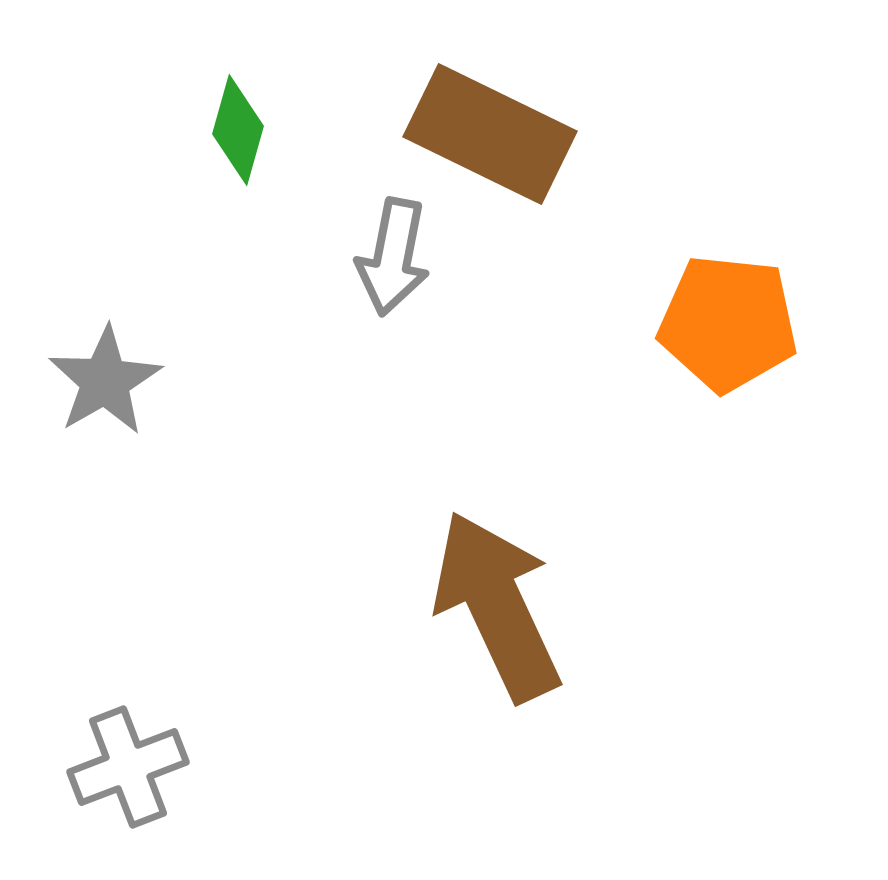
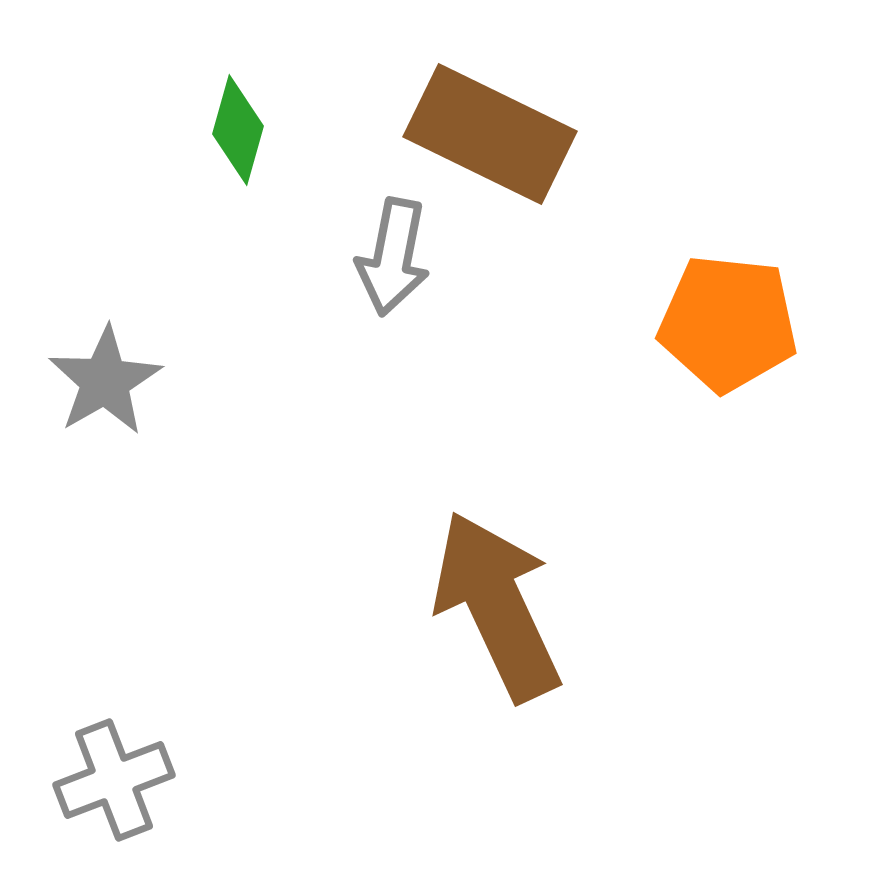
gray cross: moved 14 px left, 13 px down
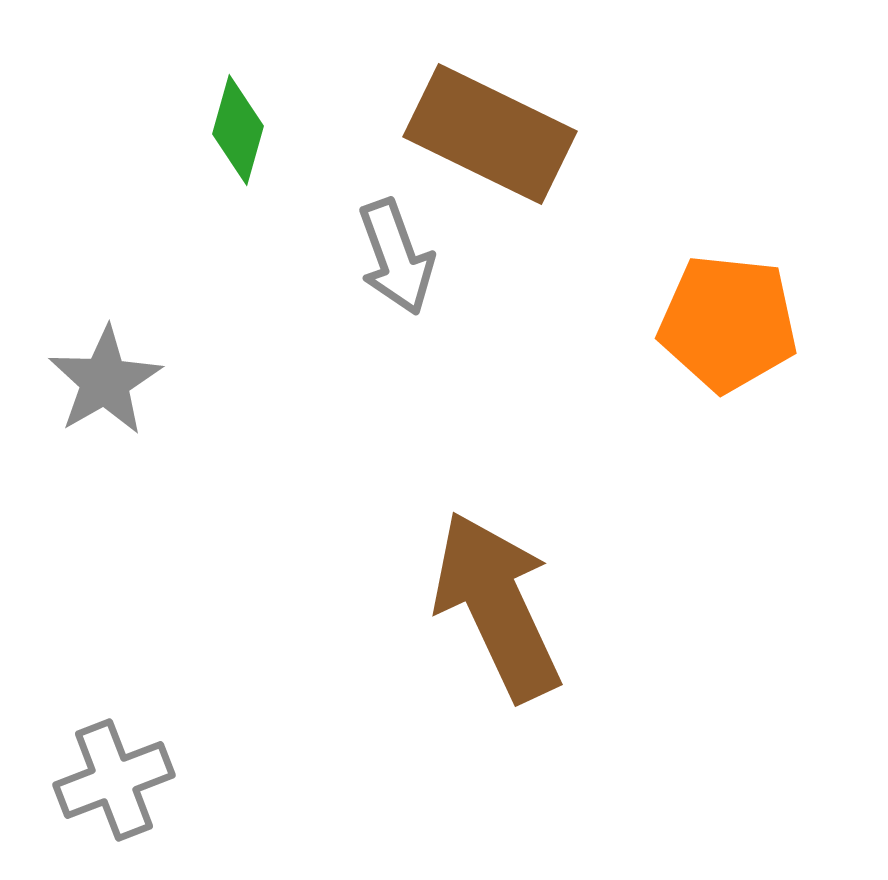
gray arrow: moved 3 px right; rotated 31 degrees counterclockwise
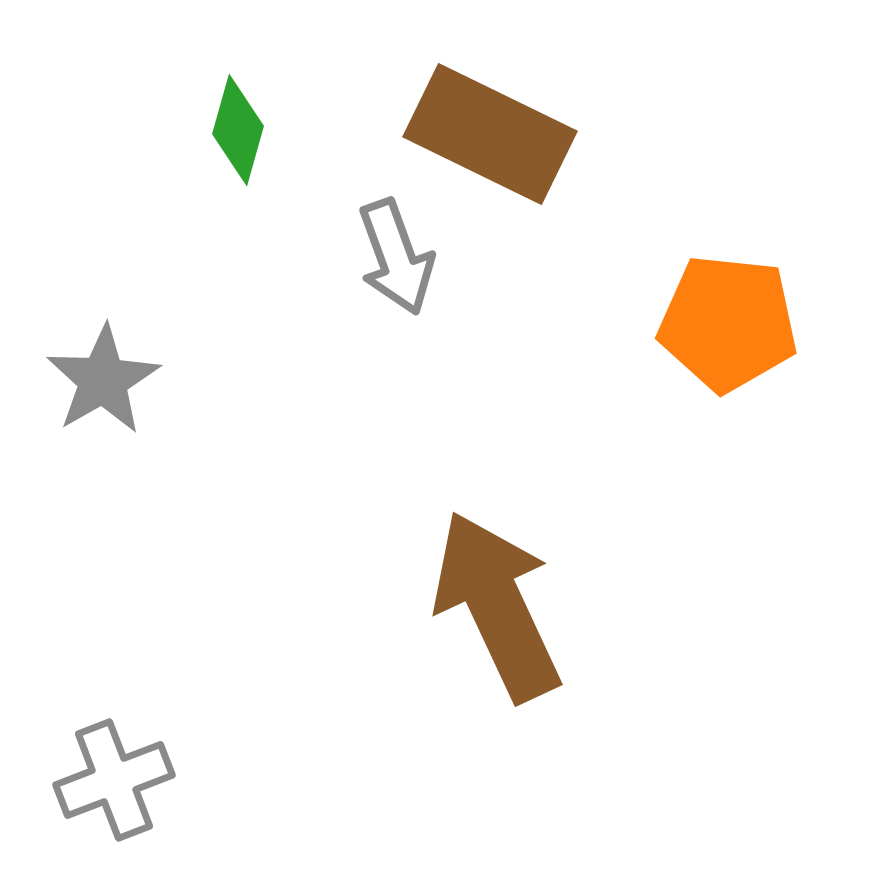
gray star: moved 2 px left, 1 px up
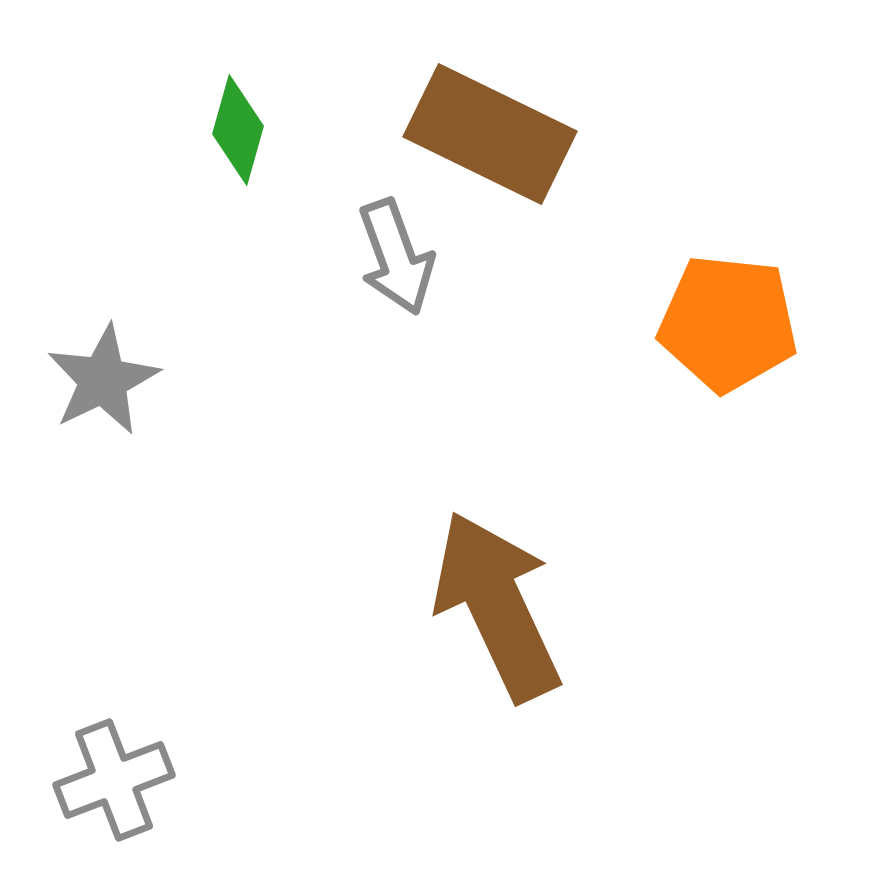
gray star: rotated 4 degrees clockwise
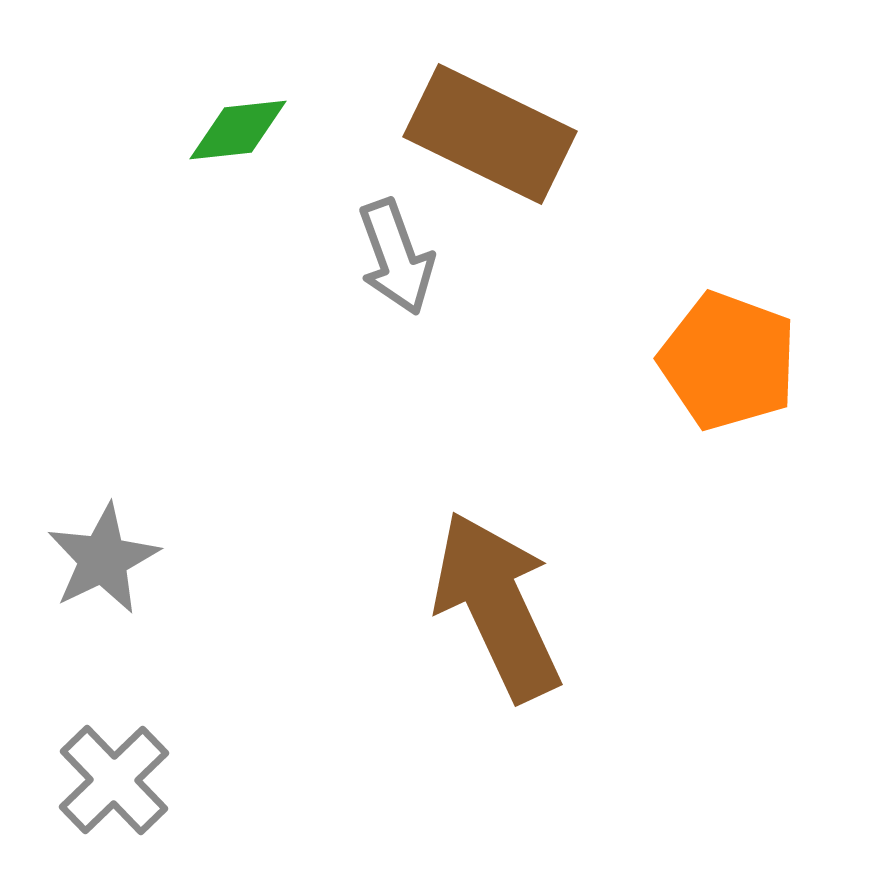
green diamond: rotated 68 degrees clockwise
orange pentagon: moved 38 px down; rotated 14 degrees clockwise
gray star: moved 179 px down
gray cross: rotated 23 degrees counterclockwise
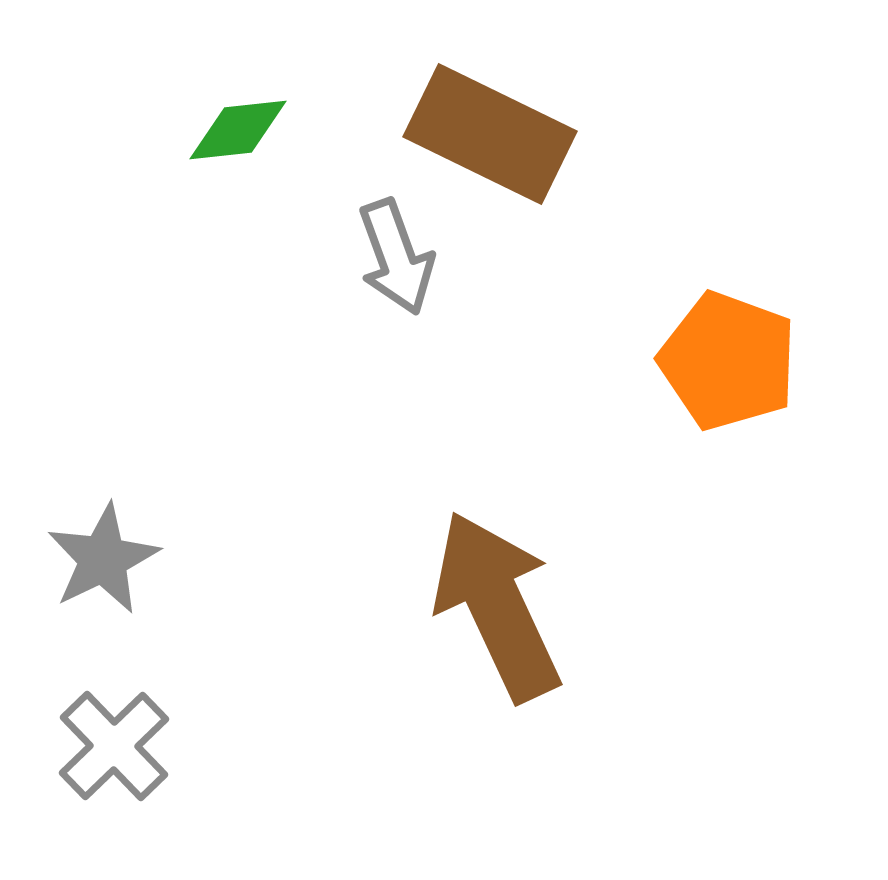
gray cross: moved 34 px up
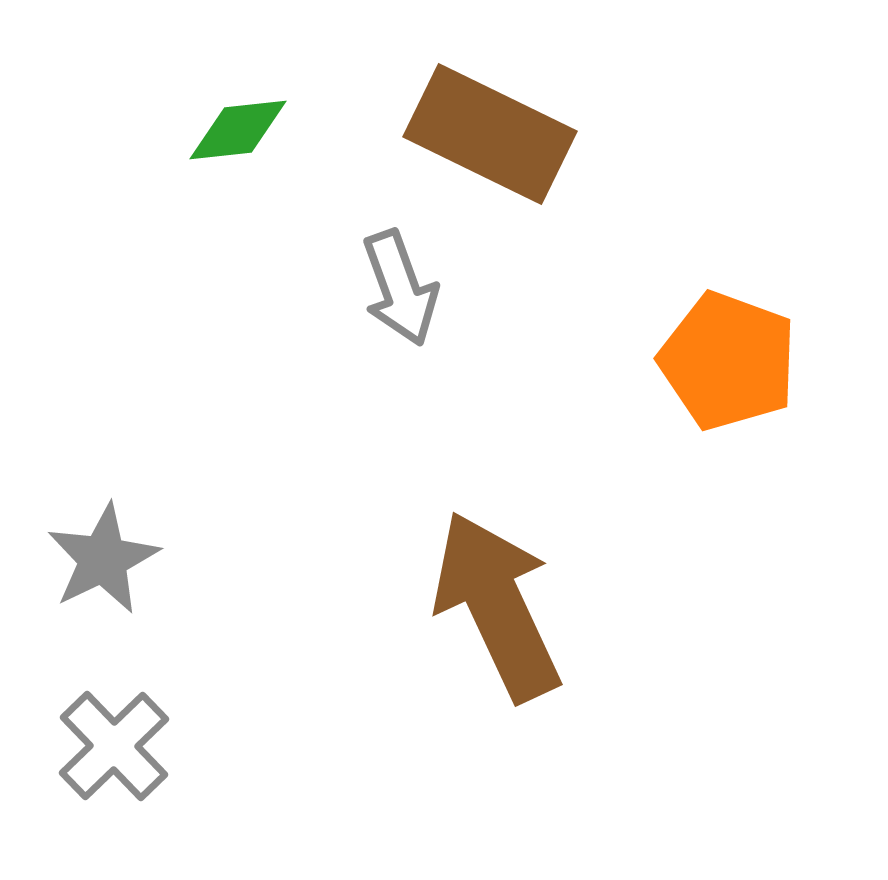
gray arrow: moved 4 px right, 31 px down
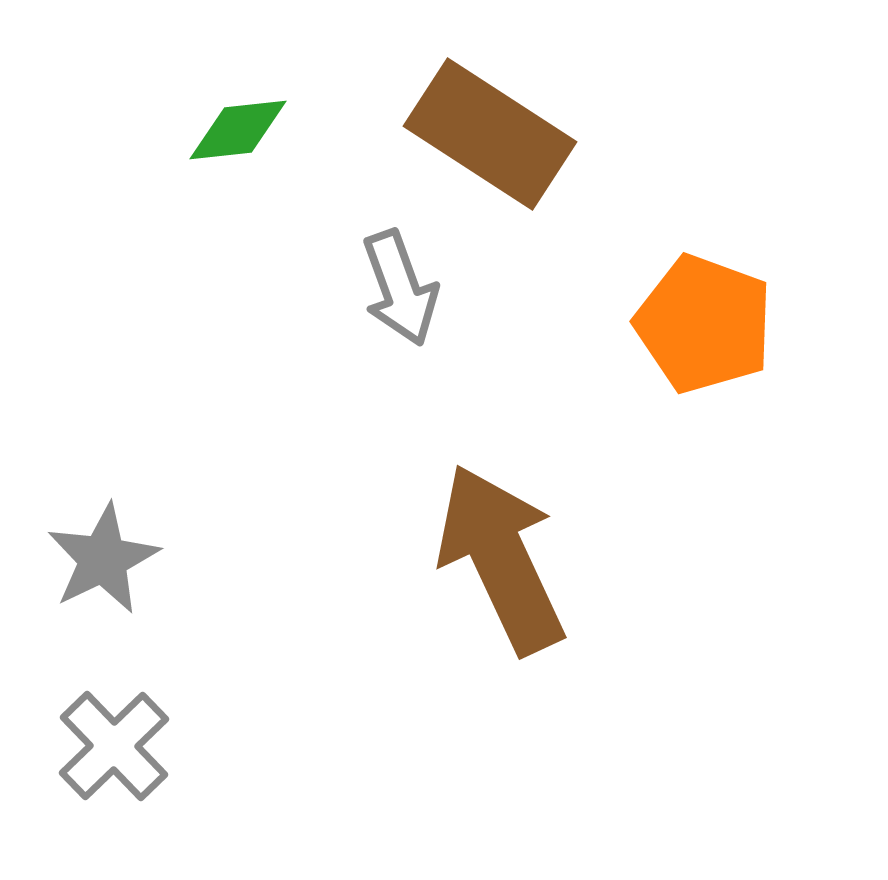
brown rectangle: rotated 7 degrees clockwise
orange pentagon: moved 24 px left, 37 px up
brown arrow: moved 4 px right, 47 px up
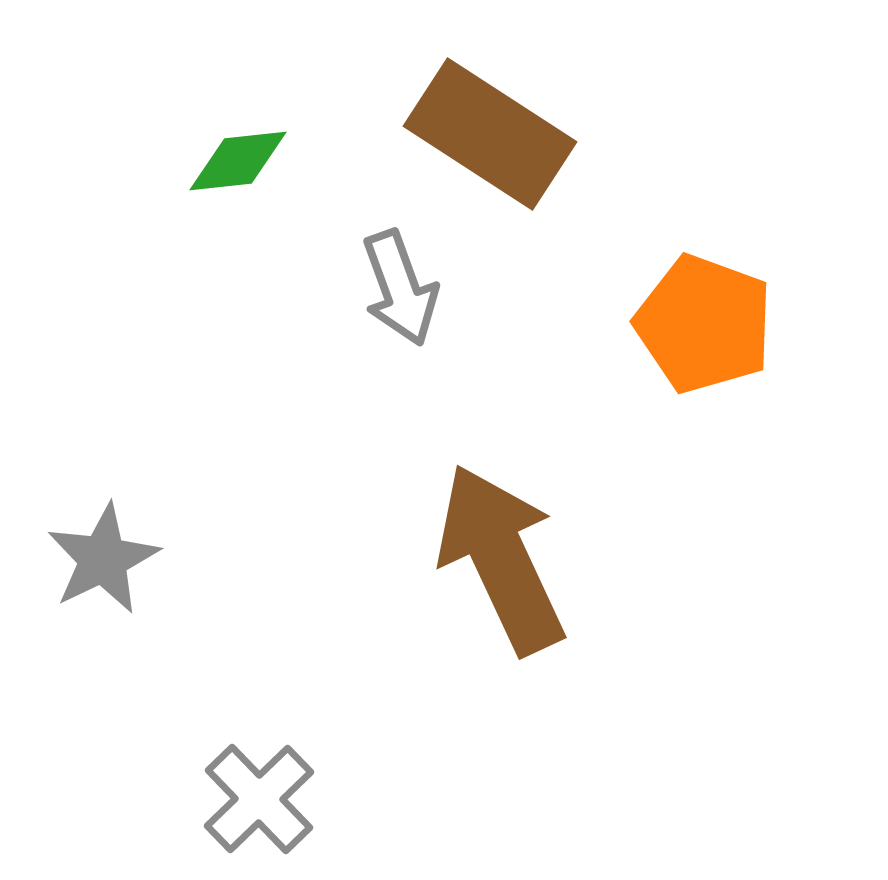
green diamond: moved 31 px down
gray cross: moved 145 px right, 53 px down
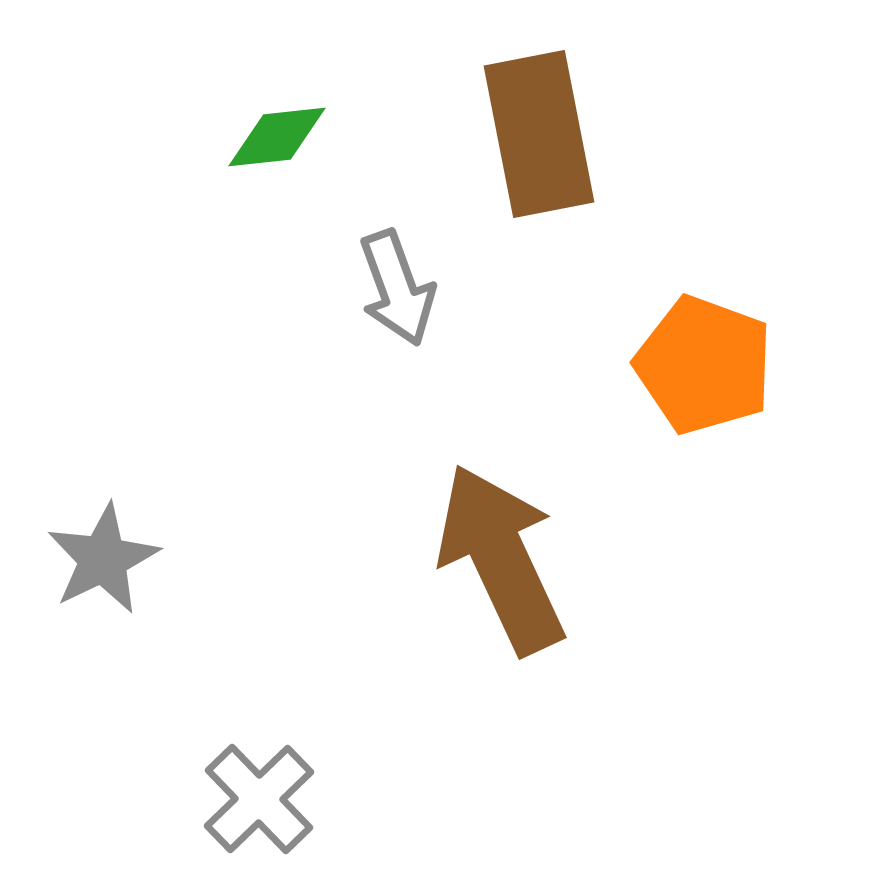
brown rectangle: moved 49 px right; rotated 46 degrees clockwise
green diamond: moved 39 px right, 24 px up
gray arrow: moved 3 px left
orange pentagon: moved 41 px down
